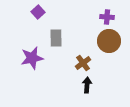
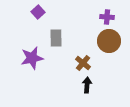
brown cross: rotated 14 degrees counterclockwise
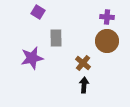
purple square: rotated 16 degrees counterclockwise
brown circle: moved 2 px left
black arrow: moved 3 px left
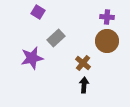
gray rectangle: rotated 48 degrees clockwise
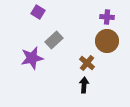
gray rectangle: moved 2 px left, 2 px down
brown cross: moved 4 px right
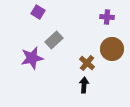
brown circle: moved 5 px right, 8 px down
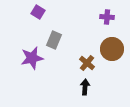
gray rectangle: rotated 24 degrees counterclockwise
black arrow: moved 1 px right, 2 px down
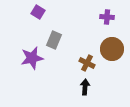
brown cross: rotated 14 degrees counterclockwise
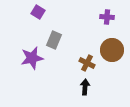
brown circle: moved 1 px down
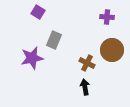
black arrow: rotated 14 degrees counterclockwise
